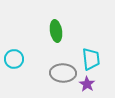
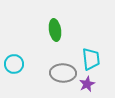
green ellipse: moved 1 px left, 1 px up
cyan circle: moved 5 px down
purple star: rotated 14 degrees clockwise
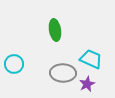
cyan trapezoid: rotated 60 degrees counterclockwise
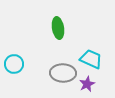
green ellipse: moved 3 px right, 2 px up
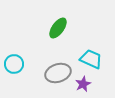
green ellipse: rotated 45 degrees clockwise
gray ellipse: moved 5 px left; rotated 20 degrees counterclockwise
purple star: moved 4 px left
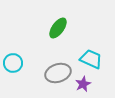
cyan circle: moved 1 px left, 1 px up
